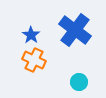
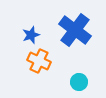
blue star: rotated 18 degrees clockwise
orange cross: moved 5 px right, 1 px down
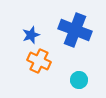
blue cross: rotated 16 degrees counterclockwise
cyan circle: moved 2 px up
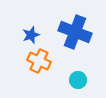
blue cross: moved 2 px down
cyan circle: moved 1 px left
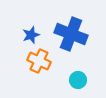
blue cross: moved 4 px left, 2 px down
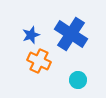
blue cross: rotated 12 degrees clockwise
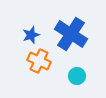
cyan circle: moved 1 px left, 4 px up
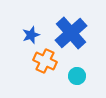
blue cross: moved 1 px up; rotated 16 degrees clockwise
orange cross: moved 6 px right
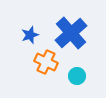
blue star: moved 1 px left
orange cross: moved 1 px right, 1 px down
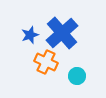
blue cross: moved 9 px left
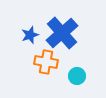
orange cross: rotated 15 degrees counterclockwise
